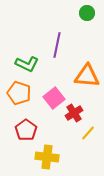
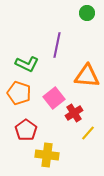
yellow cross: moved 2 px up
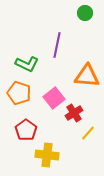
green circle: moved 2 px left
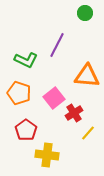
purple line: rotated 15 degrees clockwise
green L-shape: moved 1 px left, 4 px up
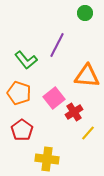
green L-shape: rotated 25 degrees clockwise
red cross: moved 1 px up
red pentagon: moved 4 px left
yellow cross: moved 4 px down
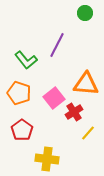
orange triangle: moved 1 px left, 8 px down
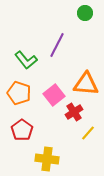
pink square: moved 3 px up
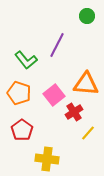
green circle: moved 2 px right, 3 px down
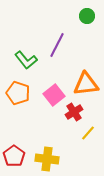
orange triangle: rotated 12 degrees counterclockwise
orange pentagon: moved 1 px left
red pentagon: moved 8 px left, 26 px down
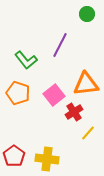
green circle: moved 2 px up
purple line: moved 3 px right
